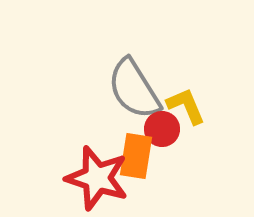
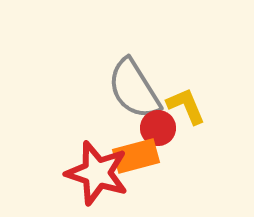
red circle: moved 4 px left, 1 px up
orange rectangle: rotated 66 degrees clockwise
red star: moved 5 px up
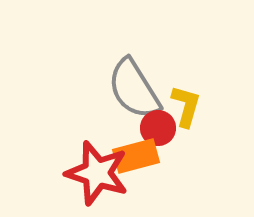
yellow L-shape: rotated 39 degrees clockwise
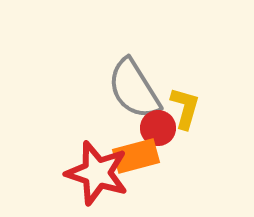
yellow L-shape: moved 1 px left, 2 px down
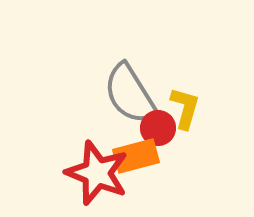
gray semicircle: moved 4 px left, 5 px down
red star: rotated 4 degrees clockwise
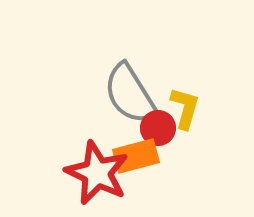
red star: rotated 4 degrees clockwise
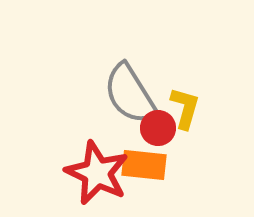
orange rectangle: moved 8 px right, 9 px down; rotated 21 degrees clockwise
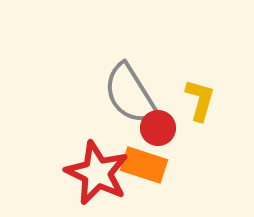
yellow L-shape: moved 15 px right, 8 px up
orange rectangle: rotated 12 degrees clockwise
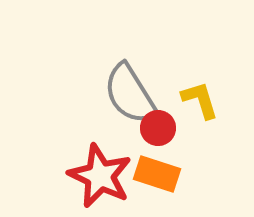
yellow L-shape: rotated 33 degrees counterclockwise
orange rectangle: moved 13 px right, 9 px down
red star: moved 3 px right, 3 px down
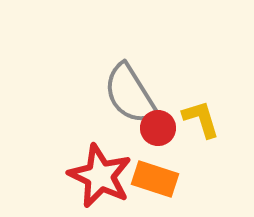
yellow L-shape: moved 1 px right, 19 px down
orange rectangle: moved 2 px left, 5 px down
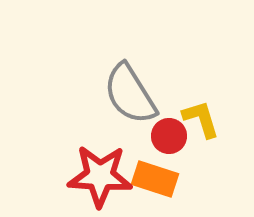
red circle: moved 11 px right, 8 px down
red star: rotated 22 degrees counterclockwise
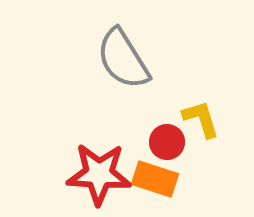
gray semicircle: moved 7 px left, 35 px up
red circle: moved 2 px left, 6 px down
red star: moved 1 px left, 2 px up
